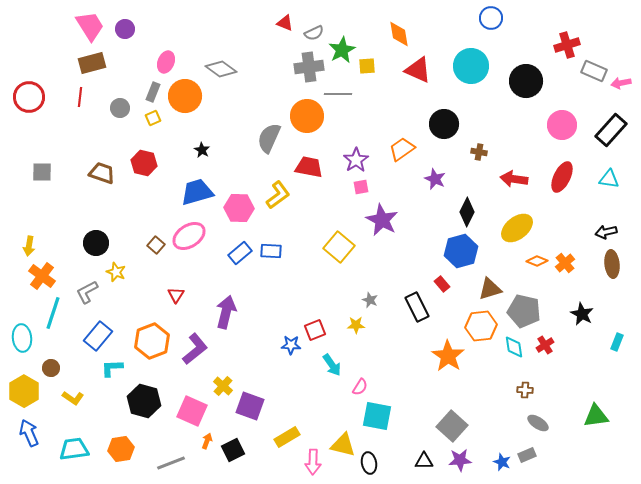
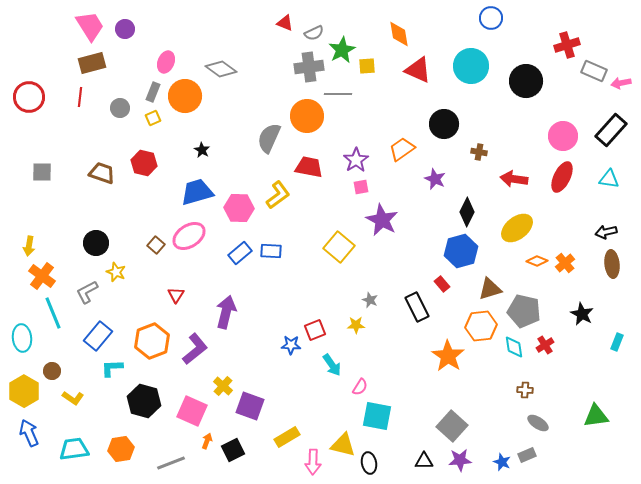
pink circle at (562, 125): moved 1 px right, 11 px down
cyan line at (53, 313): rotated 40 degrees counterclockwise
brown circle at (51, 368): moved 1 px right, 3 px down
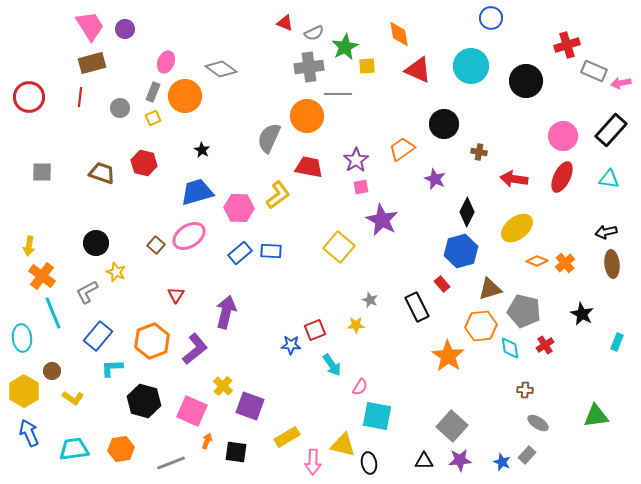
green star at (342, 50): moved 3 px right, 3 px up
cyan diamond at (514, 347): moved 4 px left, 1 px down
black square at (233, 450): moved 3 px right, 2 px down; rotated 35 degrees clockwise
gray rectangle at (527, 455): rotated 24 degrees counterclockwise
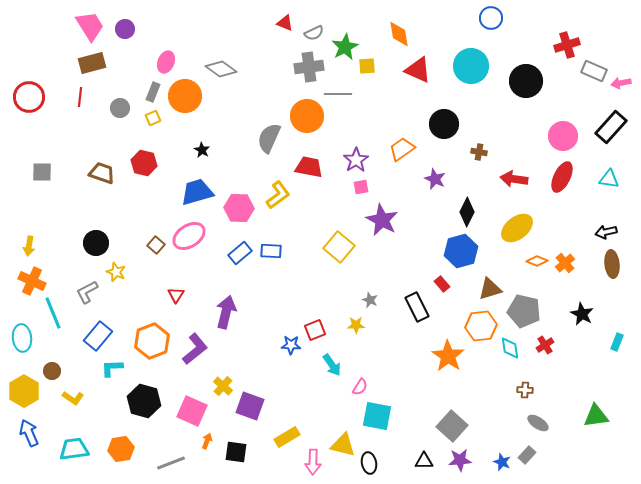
black rectangle at (611, 130): moved 3 px up
orange cross at (42, 276): moved 10 px left, 5 px down; rotated 12 degrees counterclockwise
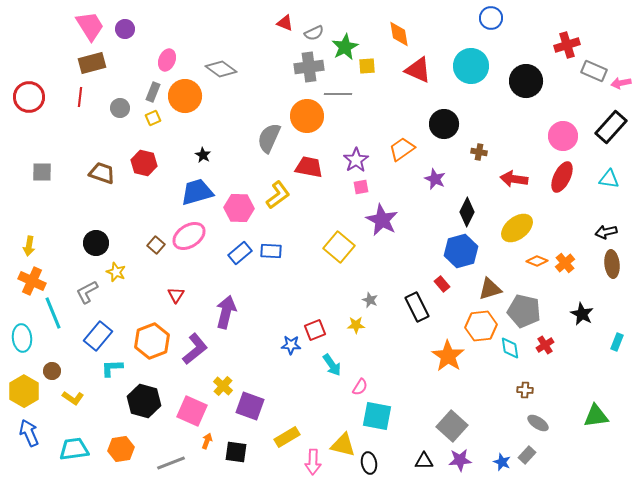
pink ellipse at (166, 62): moved 1 px right, 2 px up
black star at (202, 150): moved 1 px right, 5 px down
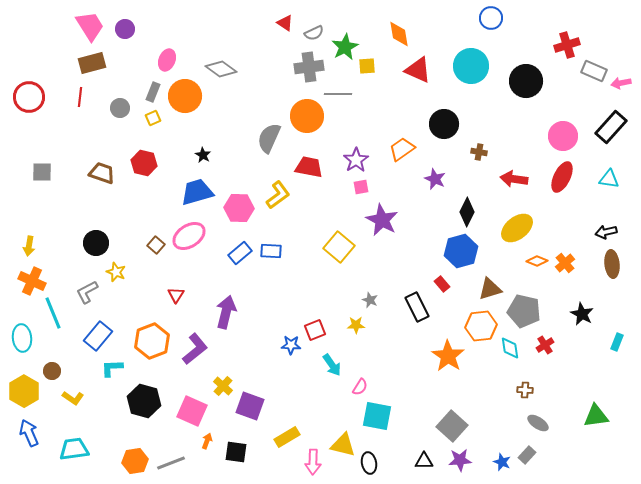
red triangle at (285, 23): rotated 12 degrees clockwise
orange hexagon at (121, 449): moved 14 px right, 12 px down
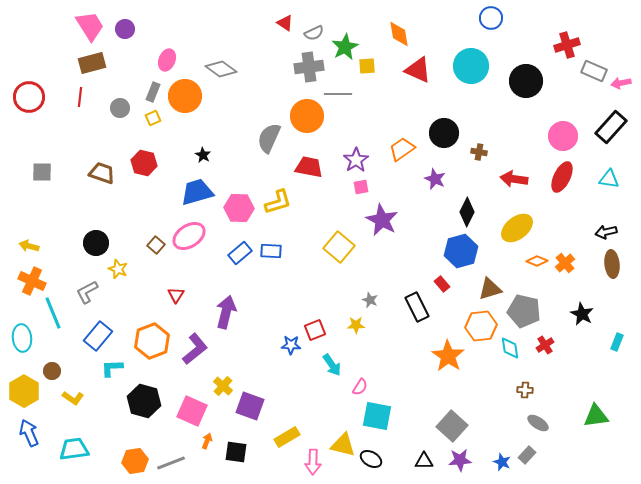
black circle at (444, 124): moved 9 px down
yellow L-shape at (278, 195): moved 7 px down; rotated 20 degrees clockwise
yellow arrow at (29, 246): rotated 96 degrees clockwise
yellow star at (116, 272): moved 2 px right, 3 px up
black ellipse at (369, 463): moved 2 px right, 4 px up; rotated 50 degrees counterclockwise
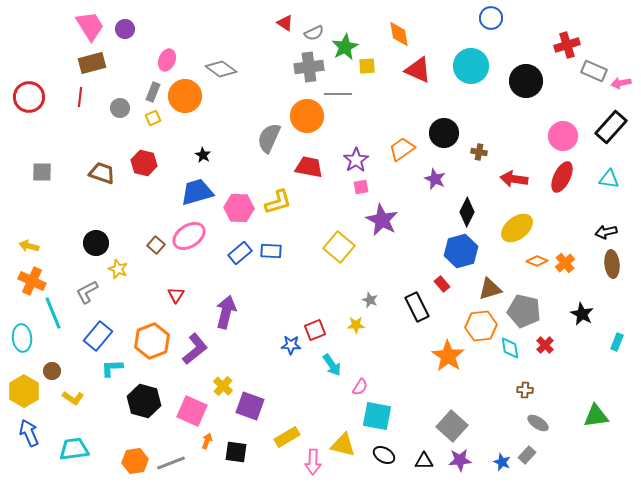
red cross at (545, 345): rotated 12 degrees counterclockwise
black ellipse at (371, 459): moved 13 px right, 4 px up
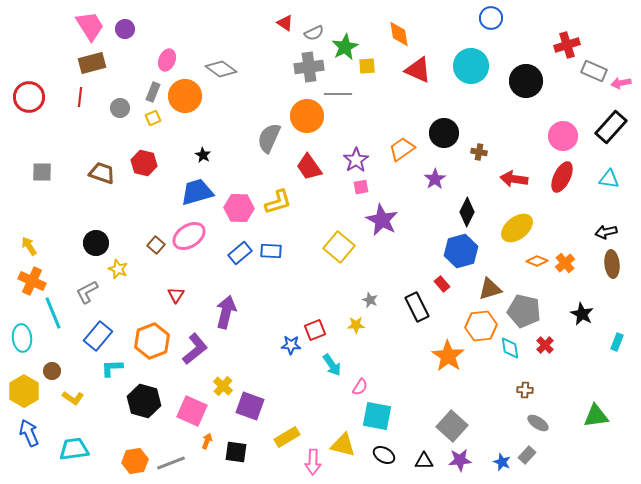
red trapezoid at (309, 167): rotated 136 degrees counterclockwise
purple star at (435, 179): rotated 15 degrees clockwise
yellow arrow at (29, 246): rotated 42 degrees clockwise
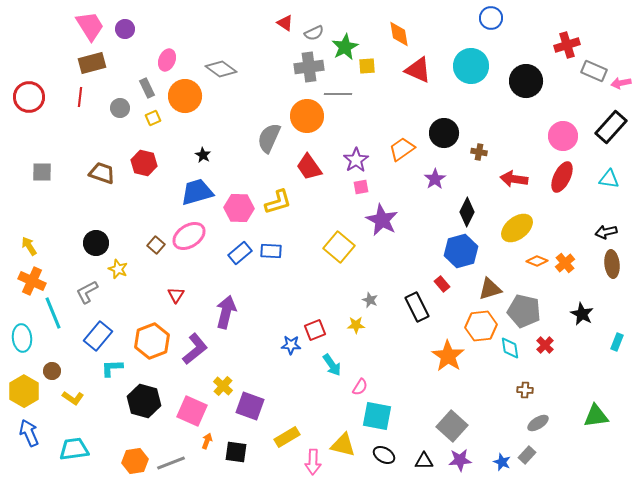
gray rectangle at (153, 92): moved 6 px left, 4 px up; rotated 48 degrees counterclockwise
gray ellipse at (538, 423): rotated 65 degrees counterclockwise
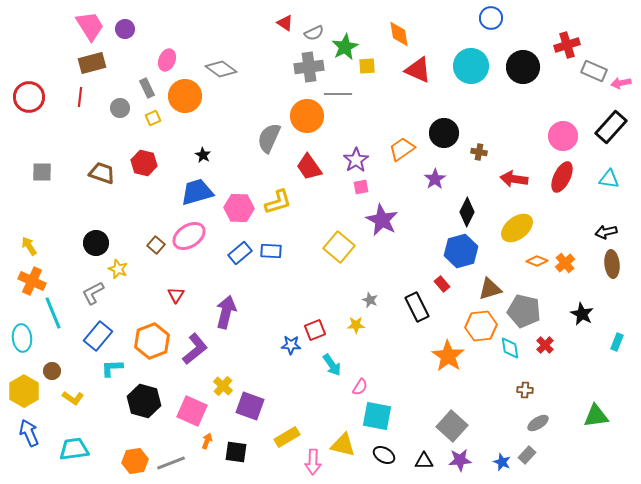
black circle at (526, 81): moved 3 px left, 14 px up
gray L-shape at (87, 292): moved 6 px right, 1 px down
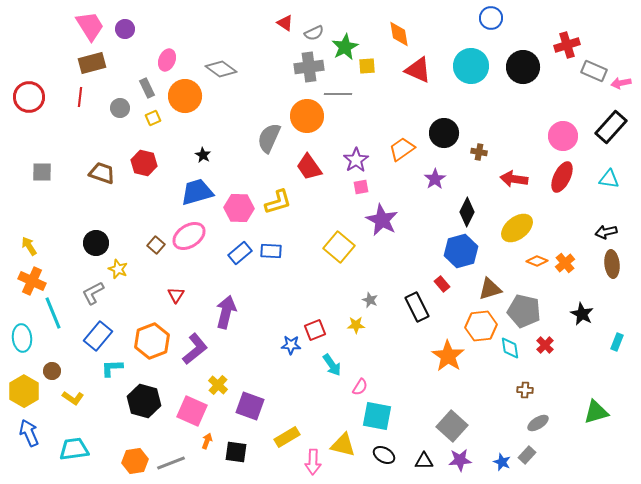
yellow cross at (223, 386): moved 5 px left, 1 px up
green triangle at (596, 416): moved 4 px up; rotated 8 degrees counterclockwise
